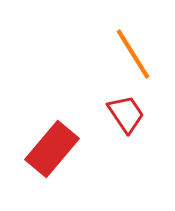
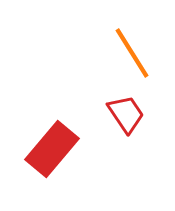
orange line: moved 1 px left, 1 px up
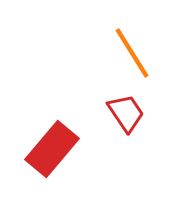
red trapezoid: moved 1 px up
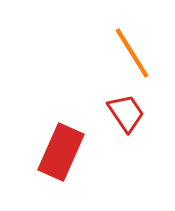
red rectangle: moved 9 px right, 3 px down; rotated 16 degrees counterclockwise
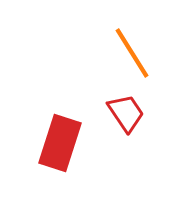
red rectangle: moved 1 px left, 9 px up; rotated 6 degrees counterclockwise
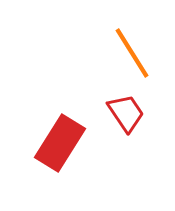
red rectangle: rotated 14 degrees clockwise
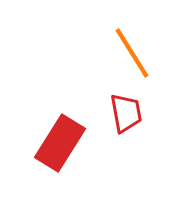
red trapezoid: rotated 24 degrees clockwise
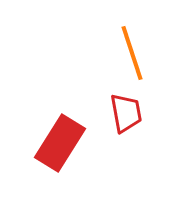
orange line: rotated 14 degrees clockwise
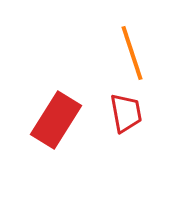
red rectangle: moved 4 px left, 23 px up
